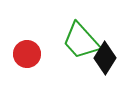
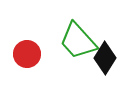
green trapezoid: moved 3 px left
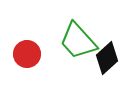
black diamond: moved 2 px right; rotated 16 degrees clockwise
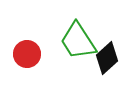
green trapezoid: rotated 9 degrees clockwise
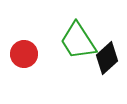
red circle: moved 3 px left
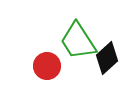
red circle: moved 23 px right, 12 px down
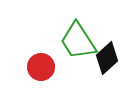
red circle: moved 6 px left, 1 px down
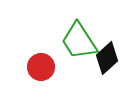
green trapezoid: moved 1 px right
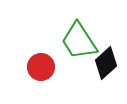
black diamond: moved 1 px left, 5 px down
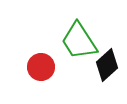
black diamond: moved 1 px right, 2 px down
